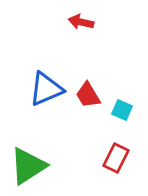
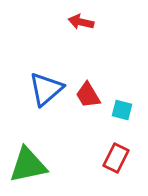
blue triangle: rotated 18 degrees counterclockwise
cyan square: rotated 10 degrees counterclockwise
green triangle: moved 1 px up; rotated 21 degrees clockwise
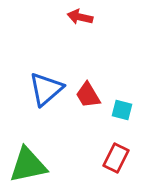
red arrow: moved 1 px left, 5 px up
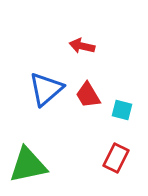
red arrow: moved 2 px right, 29 px down
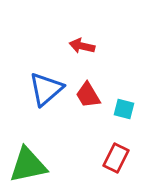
cyan square: moved 2 px right, 1 px up
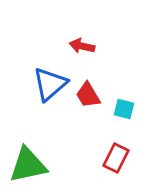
blue triangle: moved 4 px right, 5 px up
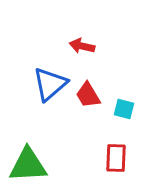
red rectangle: rotated 24 degrees counterclockwise
green triangle: rotated 9 degrees clockwise
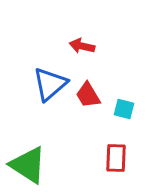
green triangle: rotated 36 degrees clockwise
